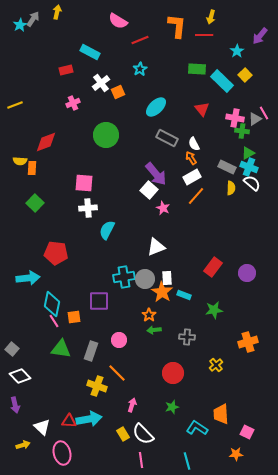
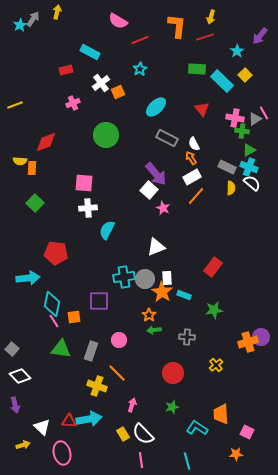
red line at (204, 35): moved 1 px right, 2 px down; rotated 18 degrees counterclockwise
green triangle at (248, 153): moved 1 px right, 3 px up
purple circle at (247, 273): moved 14 px right, 64 px down
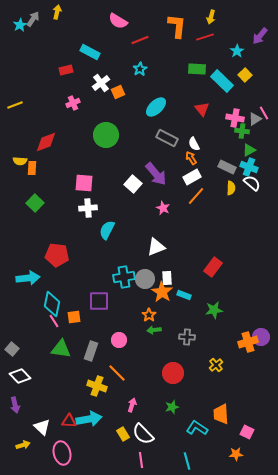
white square at (149, 190): moved 16 px left, 6 px up
red pentagon at (56, 253): moved 1 px right, 2 px down
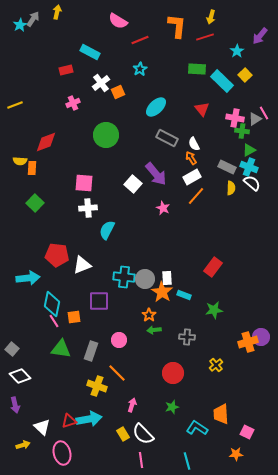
white triangle at (156, 247): moved 74 px left, 18 px down
cyan cross at (124, 277): rotated 15 degrees clockwise
red triangle at (69, 421): rotated 21 degrees counterclockwise
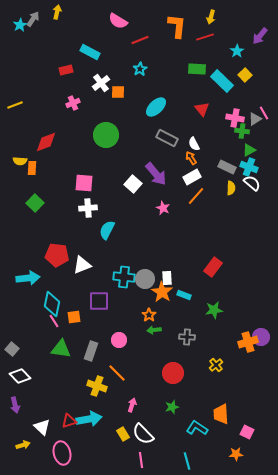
orange square at (118, 92): rotated 24 degrees clockwise
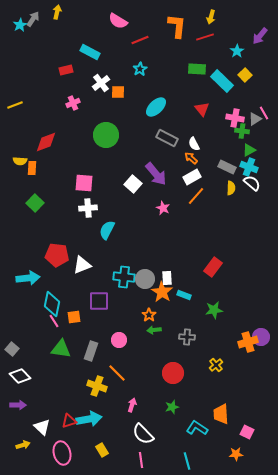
orange arrow at (191, 158): rotated 16 degrees counterclockwise
purple arrow at (15, 405): moved 3 px right; rotated 77 degrees counterclockwise
yellow rectangle at (123, 434): moved 21 px left, 16 px down
